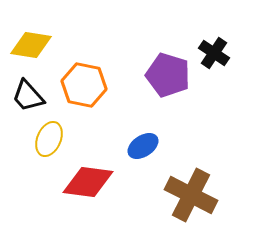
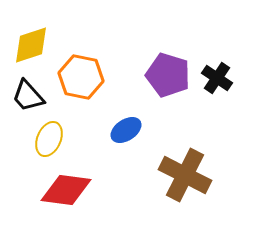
yellow diamond: rotated 27 degrees counterclockwise
black cross: moved 3 px right, 25 px down
orange hexagon: moved 3 px left, 8 px up
blue ellipse: moved 17 px left, 16 px up
red diamond: moved 22 px left, 8 px down
brown cross: moved 6 px left, 20 px up
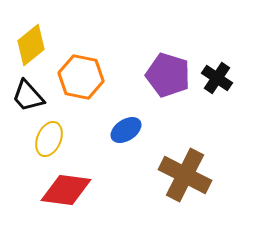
yellow diamond: rotated 21 degrees counterclockwise
